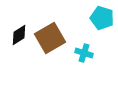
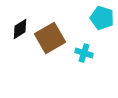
black diamond: moved 1 px right, 6 px up
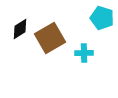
cyan cross: rotated 18 degrees counterclockwise
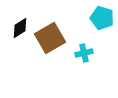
black diamond: moved 1 px up
cyan cross: rotated 12 degrees counterclockwise
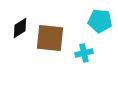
cyan pentagon: moved 2 px left, 3 px down; rotated 10 degrees counterclockwise
brown square: rotated 36 degrees clockwise
